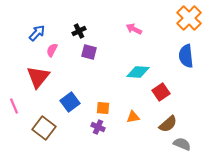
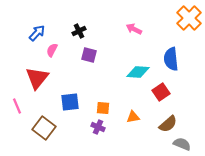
purple square: moved 3 px down
blue semicircle: moved 15 px left, 3 px down
red triangle: moved 1 px left, 1 px down
blue square: rotated 30 degrees clockwise
pink line: moved 3 px right
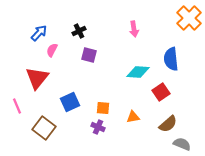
pink arrow: rotated 126 degrees counterclockwise
blue arrow: moved 2 px right
blue square: rotated 18 degrees counterclockwise
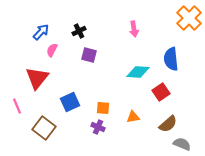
blue arrow: moved 2 px right, 1 px up
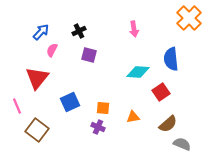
brown square: moved 7 px left, 2 px down
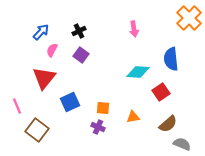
purple square: moved 8 px left; rotated 21 degrees clockwise
red triangle: moved 7 px right
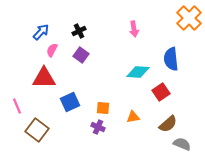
red triangle: rotated 50 degrees clockwise
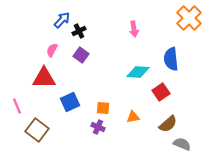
blue arrow: moved 21 px right, 12 px up
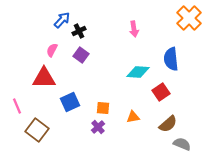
purple cross: rotated 24 degrees clockwise
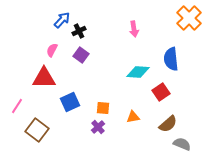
pink line: rotated 56 degrees clockwise
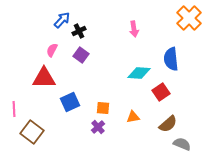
cyan diamond: moved 1 px right, 1 px down
pink line: moved 3 px left, 3 px down; rotated 35 degrees counterclockwise
brown square: moved 5 px left, 2 px down
